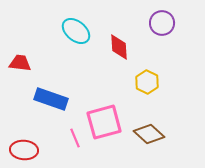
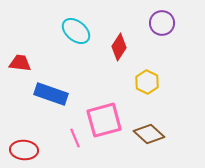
red diamond: rotated 36 degrees clockwise
blue rectangle: moved 5 px up
pink square: moved 2 px up
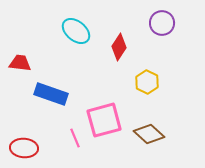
red ellipse: moved 2 px up
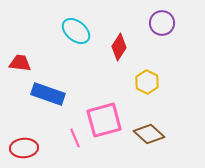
blue rectangle: moved 3 px left
red ellipse: rotated 8 degrees counterclockwise
